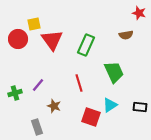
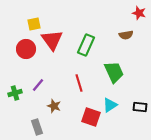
red circle: moved 8 px right, 10 px down
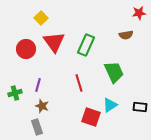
red star: rotated 24 degrees counterclockwise
yellow square: moved 7 px right, 6 px up; rotated 32 degrees counterclockwise
red triangle: moved 2 px right, 2 px down
purple line: rotated 24 degrees counterclockwise
brown star: moved 12 px left
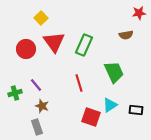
green rectangle: moved 2 px left
purple line: moved 2 px left; rotated 56 degrees counterclockwise
black rectangle: moved 4 px left, 3 px down
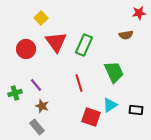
red triangle: moved 2 px right
gray rectangle: rotated 21 degrees counterclockwise
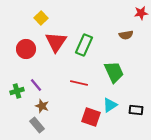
red star: moved 2 px right
red triangle: rotated 10 degrees clockwise
red line: rotated 60 degrees counterclockwise
green cross: moved 2 px right, 2 px up
gray rectangle: moved 2 px up
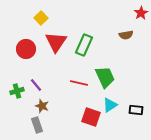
red star: rotated 24 degrees counterclockwise
green trapezoid: moved 9 px left, 5 px down
gray rectangle: rotated 21 degrees clockwise
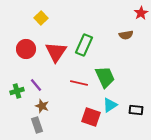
red triangle: moved 10 px down
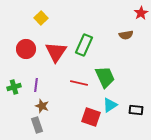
purple line: rotated 48 degrees clockwise
green cross: moved 3 px left, 4 px up
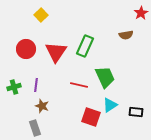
yellow square: moved 3 px up
green rectangle: moved 1 px right, 1 px down
red line: moved 2 px down
black rectangle: moved 2 px down
gray rectangle: moved 2 px left, 3 px down
